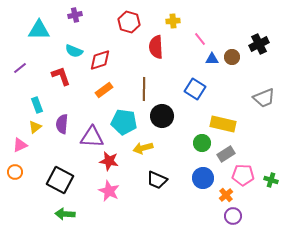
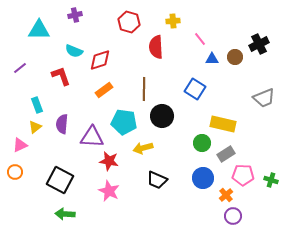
brown circle: moved 3 px right
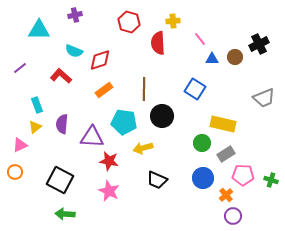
red semicircle: moved 2 px right, 4 px up
red L-shape: rotated 30 degrees counterclockwise
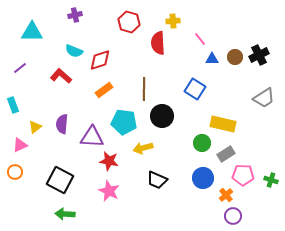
cyan triangle: moved 7 px left, 2 px down
black cross: moved 11 px down
gray trapezoid: rotated 10 degrees counterclockwise
cyan rectangle: moved 24 px left
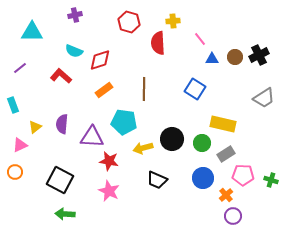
black circle: moved 10 px right, 23 px down
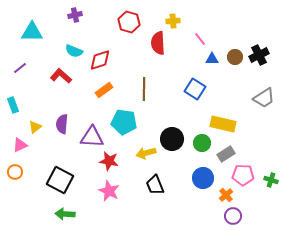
yellow arrow: moved 3 px right, 5 px down
black trapezoid: moved 2 px left, 5 px down; rotated 45 degrees clockwise
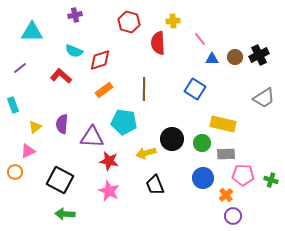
pink triangle: moved 8 px right, 6 px down
gray rectangle: rotated 30 degrees clockwise
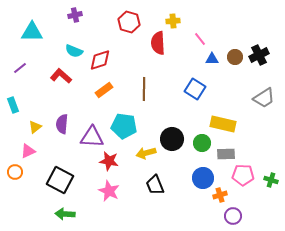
cyan pentagon: moved 4 px down
orange cross: moved 6 px left; rotated 24 degrees clockwise
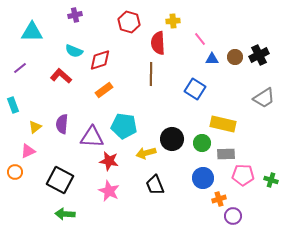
brown line: moved 7 px right, 15 px up
orange cross: moved 1 px left, 4 px down
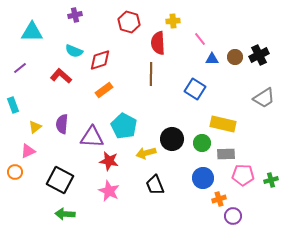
cyan pentagon: rotated 20 degrees clockwise
green cross: rotated 32 degrees counterclockwise
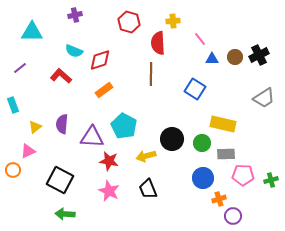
yellow arrow: moved 3 px down
orange circle: moved 2 px left, 2 px up
black trapezoid: moved 7 px left, 4 px down
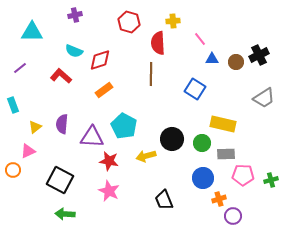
brown circle: moved 1 px right, 5 px down
black trapezoid: moved 16 px right, 11 px down
